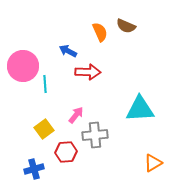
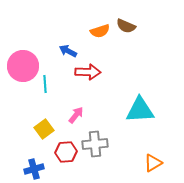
orange semicircle: moved 1 px up; rotated 96 degrees clockwise
cyan triangle: moved 1 px down
gray cross: moved 9 px down
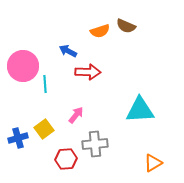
red hexagon: moved 7 px down
blue cross: moved 16 px left, 31 px up
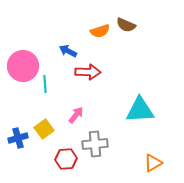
brown semicircle: moved 1 px up
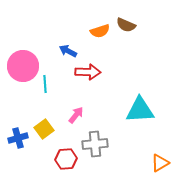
orange triangle: moved 7 px right
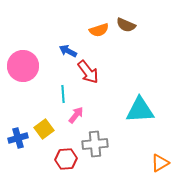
orange semicircle: moved 1 px left, 1 px up
red arrow: rotated 50 degrees clockwise
cyan line: moved 18 px right, 10 px down
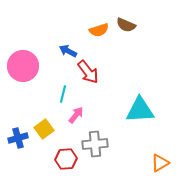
cyan line: rotated 18 degrees clockwise
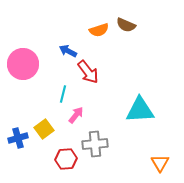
pink circle: moved 2 px up
orange triangle: rotated 30 degrees counterclockwise
